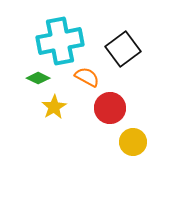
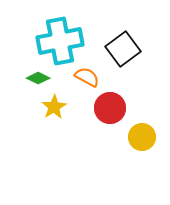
yellow circle: moved 9 px right, 5 px up
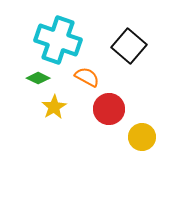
cyan cross: moved 2 px left, 1 px up; rotated 30 degrees clockwise
black square: moved 6 px right, 3 px up; rotated 12 degrees counterclockwise
red circle: moved 1 px left, 1 px down
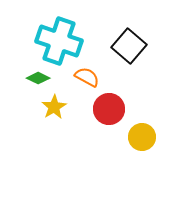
cyan cross: moved 1 px right, 1 px down
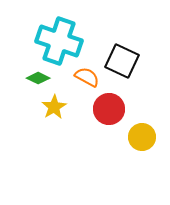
black square: moved 7 px left, 15 px down; rotated 16 degrees counterclockwise
